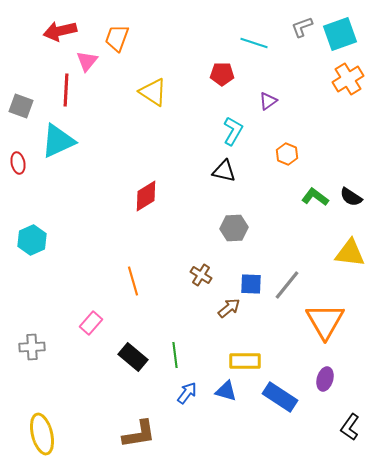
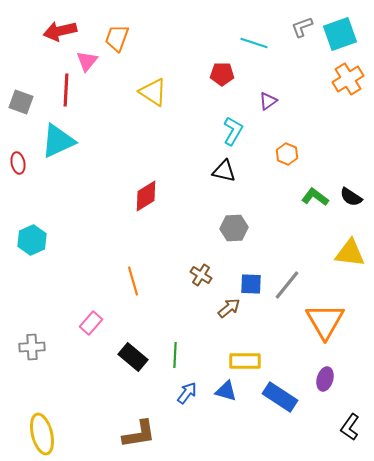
gray square at (21, 106): moved 4 px up
green line at (175, 355): rotated 10 degrees clockwise
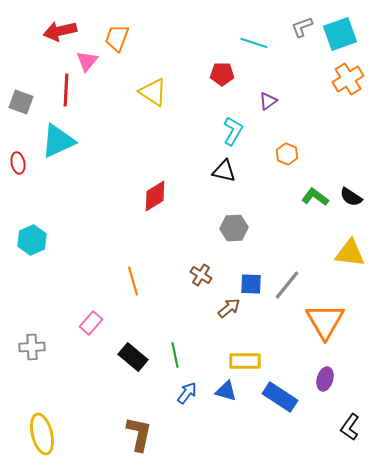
red diamond at (146, 196): moved 9 px right
green line at (175, 355): rotated 15 degrees counterclockwise
brown L-shape at (139, 434): rotated 69 degrees counterclockwise
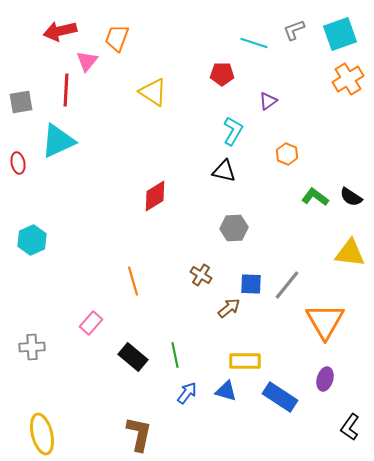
gray L-shape at (302, 27): moved 8 px left, 3 px down
gray square at (21, 102): rotated 30 degrees counterclockwise
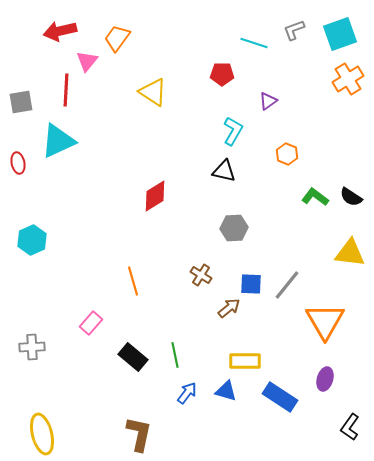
orange trapezoid at (117, 38): rotated 16 degrees clockwise
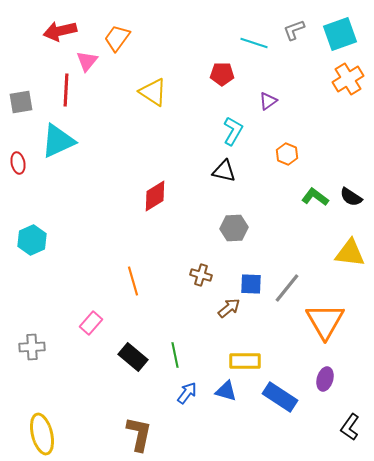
brown cross at (201, 275): rotated 15 degrees counterclockwise
gray line at (287, 285): moved 3 px down
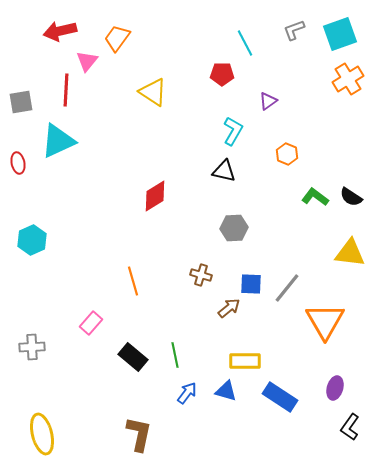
cyan line at (254, 43): moved 9 px left; rotated 44 degrees clockwise
purple ellipse at (325, 379): moved 10 px right, 9 px down
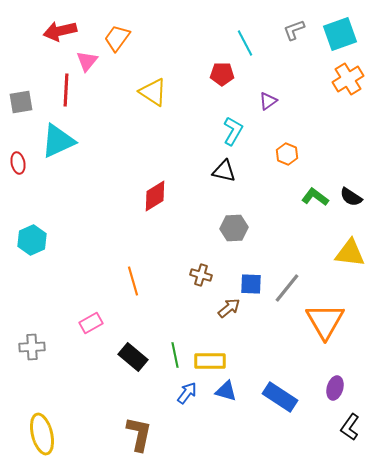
pink rectangle at (91, 323): rotated 20 degrees clockwise
yellow rectangle at (245, 361): moved 35 px left
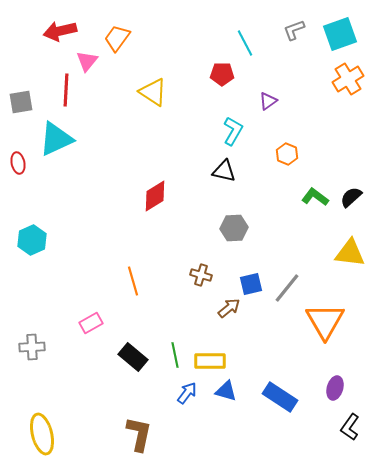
cyan triangle at (58, 141): moved 2 px left, 2 px up
black semicircle at (351, 197): rotated 105 degrees clockwise
blue square at (251, 284): rotated 15 degrees counterclockwise
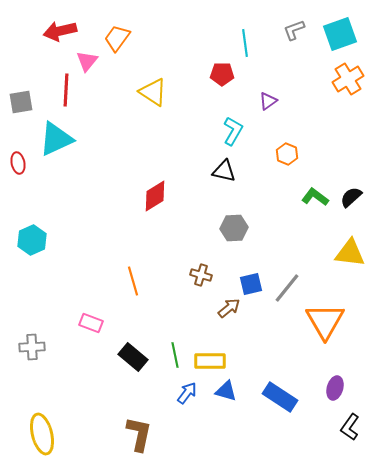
cyan line at (245, 43): rotated 20 degrees clockwise
pink rectangle at (91, 323): rotated 50 degrees clockwise
